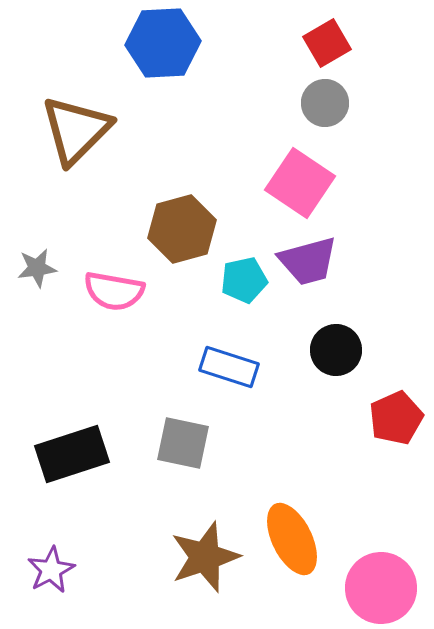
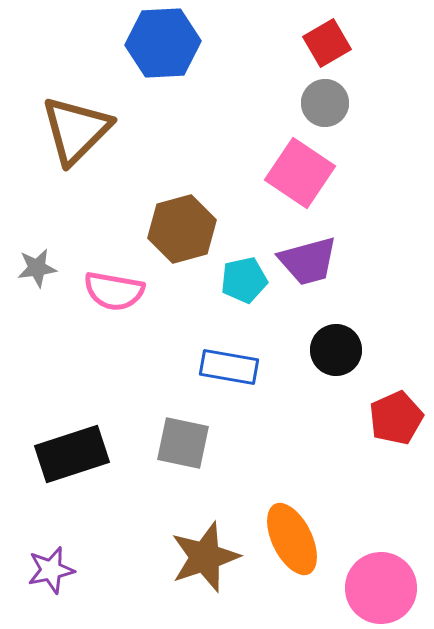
pink square: moved 10 px up
blue rectangle: rotated 8 degrees counterclockwise
purple star: rotated 15 degrees clockwise
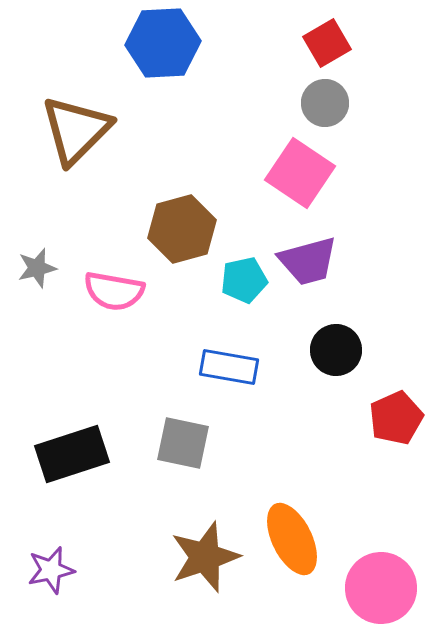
gray star: rotated 6 degrees counterclockwise
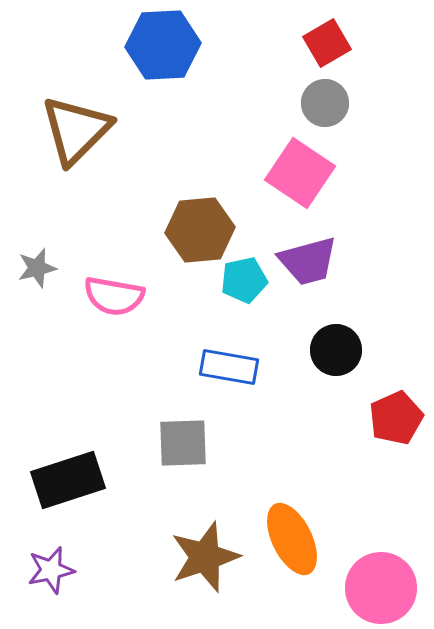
blue hexagon: moved 2 px down
brown hexagon: moved 18 px right, 1 px down; rotated 10 degrees clockwise
pink semicircle: moved 5 px down
gray square: rotated 14 degrees counterclockwise
black rectangle: moved 4 px left, 26 px down
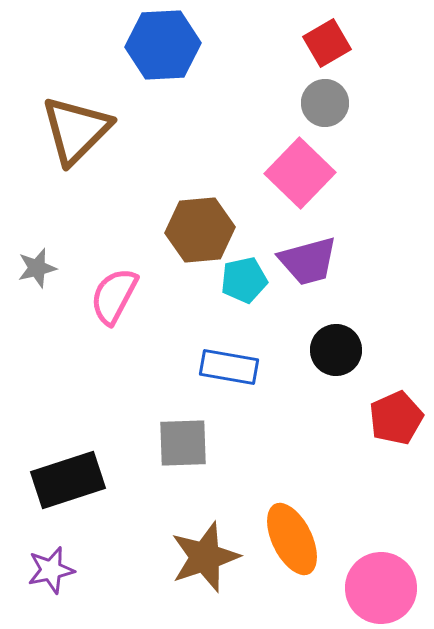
pink square: rotated 10 degrees clockwise
pink semicircle: rotated 108 degrees clockwise
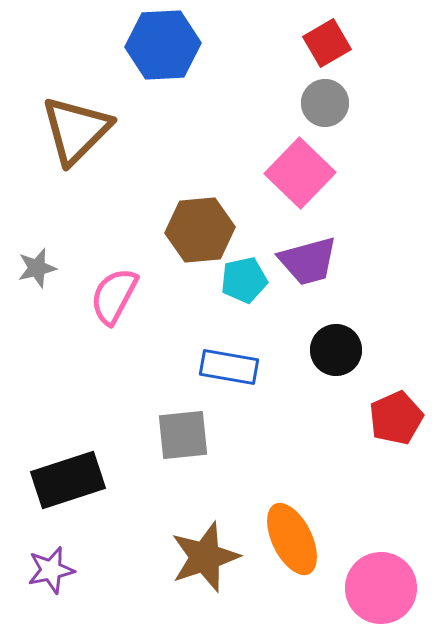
gray square: moved 8 px up; rotated 4 degrees counterclockwise
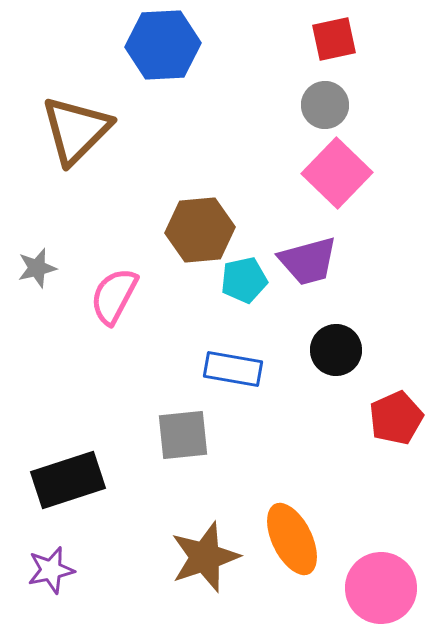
red square: moved 7 px right, 4 px up; rotated 18 degrees clockwise
gray circle: moved 2 px down
pink square: moved 37 px right
blue rectangle: moved 4 px right, 2 px down
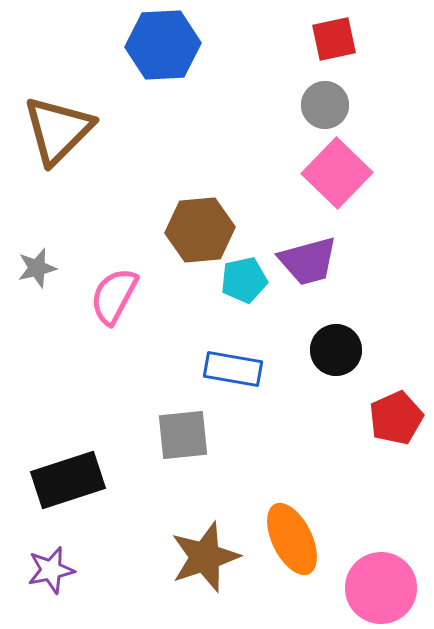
brown triangle: moved 18 px left
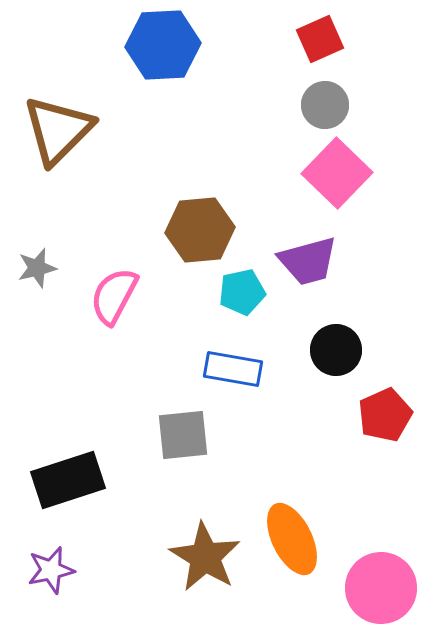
red square: moved 14 px left; rotated 12 degrees counterclockwise
cyan pentagon: moved 2 px left, 12 px down
red pentagon: moved 11 px left, 3 px up
brown star: rotated 22 degrees counterclockwise
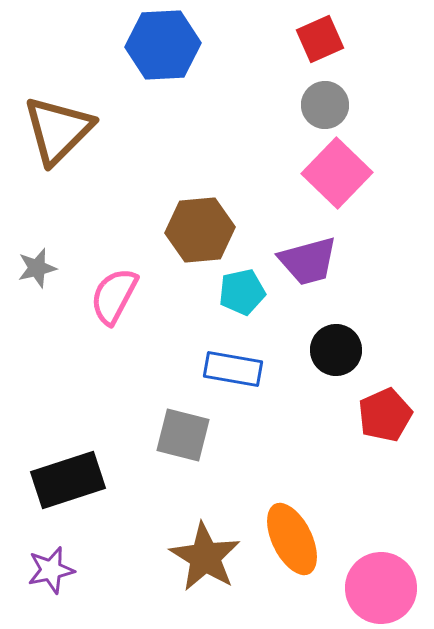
gray square: rotated 20 degrees clockwise
